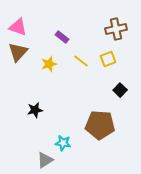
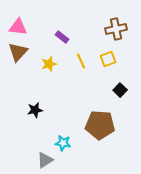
pink triangle: rotated 12 degrees counterclockwise
yellow line: rotated 28 degrees clockwise
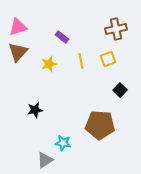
pink triangle: rotated 24 degrees counterclockwise
yellow line: rotated 14 degrees clockwise
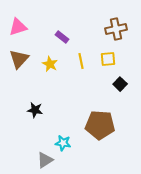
brown triangle: moved 1 px right, 7 px down
yellow square: rotated 14 degrees clockwise
yellow star: moved 1 px right; rotated 28 degrees counterclockwise
black square: moved 6 px up
black star: rotated 21 degrees clockwise
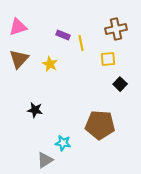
purple rectangle: moved 1 px right, 2 px up; rotated 16 degrees counterclockwise
yellow line: moved 18 px up
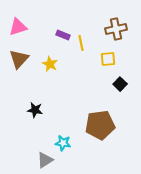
brown pentagon: rotated 12 degrees counterclockwise
